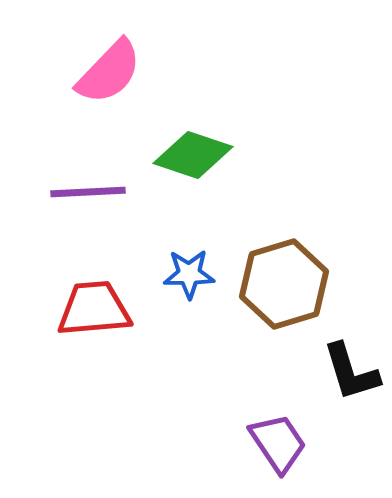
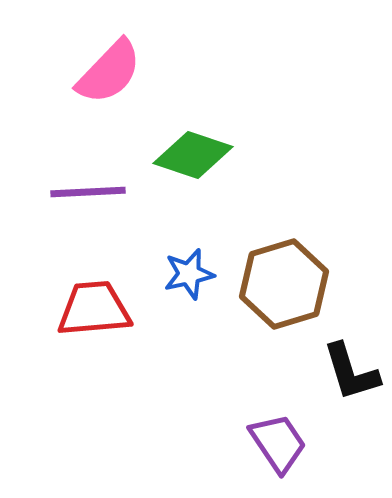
blue star: rotated 12 degrees counterclockwise
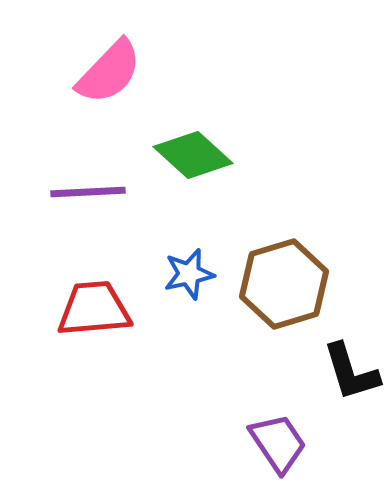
green diamond: rotated 24 degrees clockwise
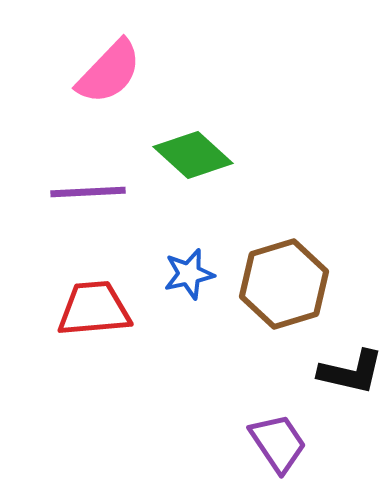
black L-shape: rotated 60 degrees counterclockwise
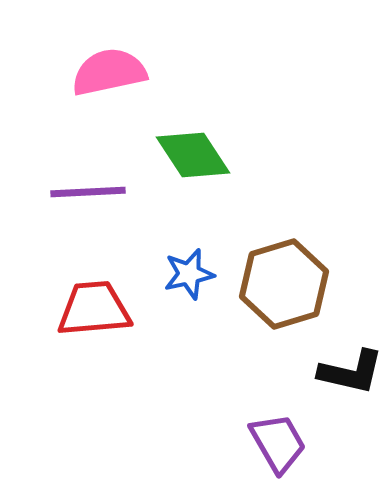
pink semicircle: rotated 146 degrees counterclockwise
green diamond: rotated 14 degrees clockwise
purple trapezoid: rotated 4 degrees clockwise
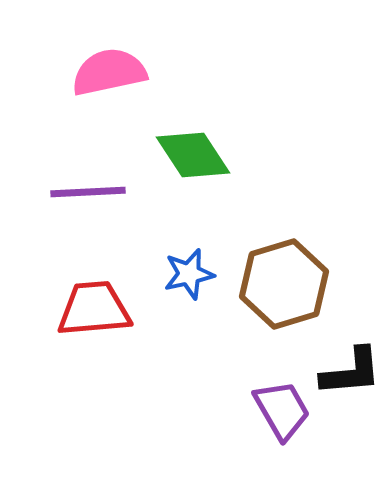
black L-shape: rotated 18 degrees counterclockwise
purple trapezoid: moved 4 px right, 33 px up
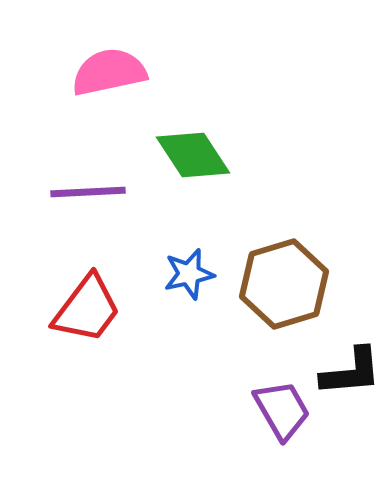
red trapezoid: moved 7 px left; rotated 132 degrees clockwise
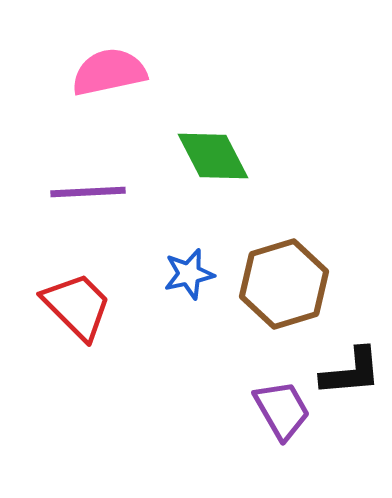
green diamond: moved 20 px right, 1 px down; rotated 6 degrees clockwise
red trapezoid: moved 10 px left, 3 px up; rotated 82 degrees counterclockwise
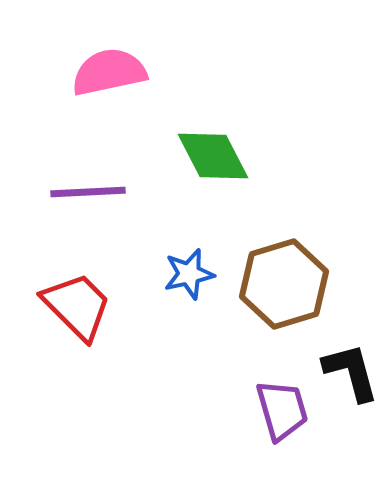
black L-shape: rotated 100 degrees counterclockwise
purple trapezoid: rotated 14 degrees clockwise
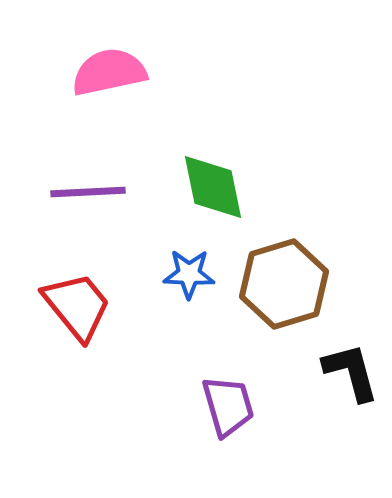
green diamond: moved 31 px down; rotated 16 degrees clockwise
blue star: rotated 15 degrees clockwise
red trapezoid: rotated 6 degrees clockwise
purple trapezoid: moved 54 px left, 4 px up
